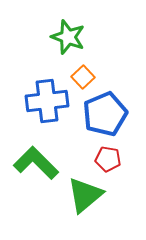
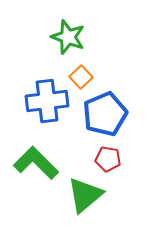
orange square: moved 2 px left
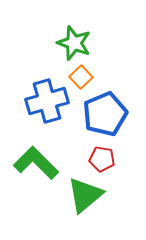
green star: moved 6 px right, 6 px down
blue cross: rotated 9 degrees counterclockwise
red pentagon: moved 6 px left
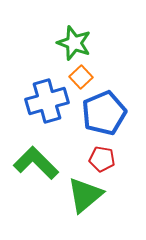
blue pentagon: moved 1 px left, 1 px up
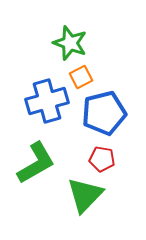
green star: moved 4 px left
orange square: rotated 15 degrees clockwise
blue pentagon: rotated 9 degrees clockwise
green L-shape: rotated 105 degrees clockwise
green triangle: rotated 6 degrees counterclockwise
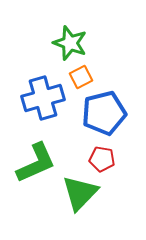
blue cross: moved 4 px left, 3 px up
green L-shape: rotated 6 degrees clockwise
green triangle: moved 5 px left, 2 px up
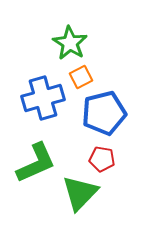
green star: rotated 12 degrees clockwise
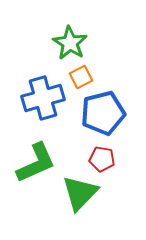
blue pentagon: moved 1 px left
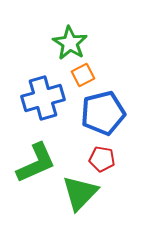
orange square: moved 2 px right, 2 px up
